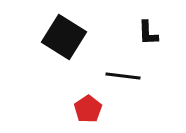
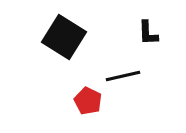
black line: rotated 20 degrees counterclockwise
red pentagon: moved 8 px up; rotated 12 degrees counterclockwise
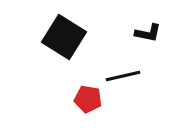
black L-shape: rotated 76 degrees counterclockwise
red pentagon: moved 2 px up; rotated 16 degrees counterclockwise
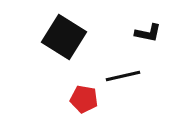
red pentagon: moved 4 px left
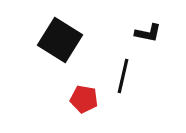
black square: moved 4 px left, 3 px down
black line: rotated 64 degrees counterclockwise
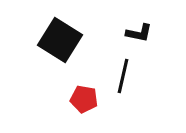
black L-shape: moved 9 px left
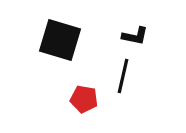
black L-shape: moved 4 px left, 3 px down
black square: rotated 15 degrees counterclockwise
